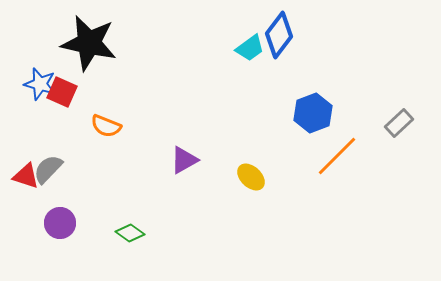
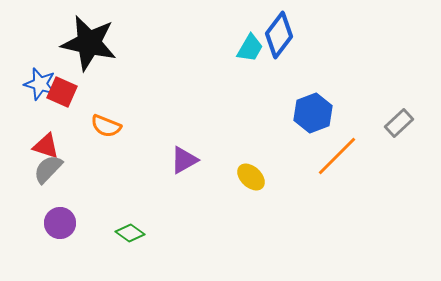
cyan trapezoid: rotated 24 degrees counterclockwise
red triangle: moved 20 px right, 30 px up
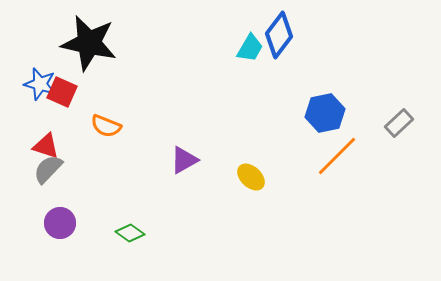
blue hexagon: moved 12 px right; rotated 9 degrees clockwise
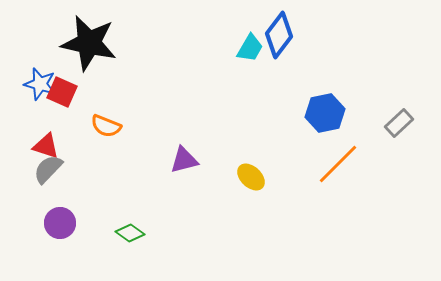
orange line: moved 1 px right, 8 px down
purple triangle: rotated 16 degrees clockwise
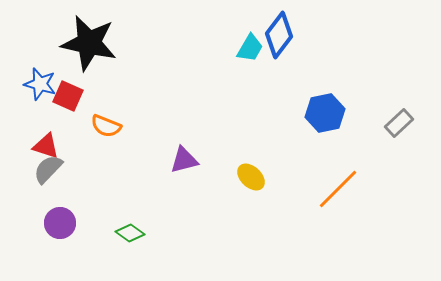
red square: moved 6 px right, 4 px down
orange line: moved 25 px down
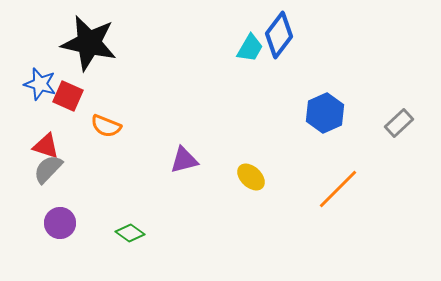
blue hexagon: rotated 12 degrees counterclockwise
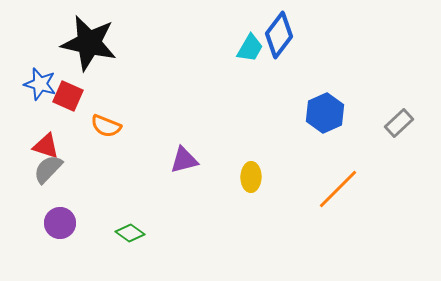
yellow ellipse: rotated 48 degrees clockwise
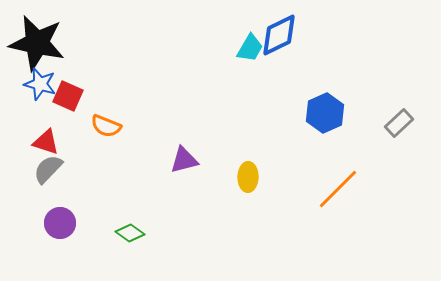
blue diamond: rotated 27 degrees clockwise
black star: moved 52 px left
red triangle: moved 4 px up
yellow ellipse: moved 3 px left
